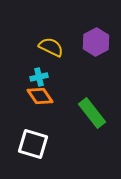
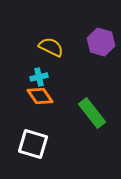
purple hexagon: moved 5 px right; rotated 16 degrees counterclockwise
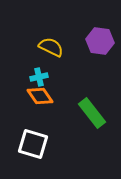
purple hexagon: moved 1 px left, 1 px up; rotated 8 degrees counterclockwise
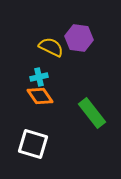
purple hexagon: moved 21 px left, 3 px up
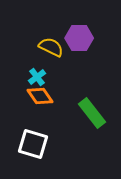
purple hexagon: rotated 8 degrees counterclockwise
cyan cross: moved 2 px left; rotated 24 degrees counterclockwise
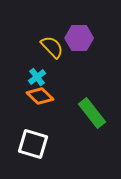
yellow semicircle: moved 1 px right; rotated 20 degrees clockwise
orange diamond: rotated 12 degrees counterclockwise
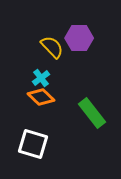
cyan cross: moved 4 px right, 1 px down
orange diamond: moved 1 px right, 1 px down
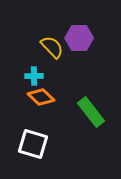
cyan cross: moved 7 px left, 2 px up; rotated 36 degrees clockwise
green rectangle: moved 1 px left, 1 px up
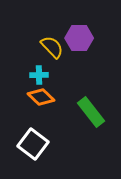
cyan cross: moved 5 px right, 1 px up
white square: rotated 20 degrees clockwise
